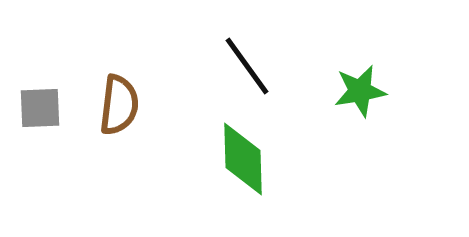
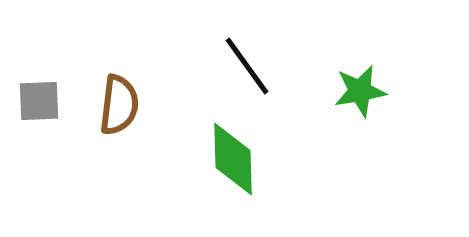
gray square: moved 1 px left, 7 px up
green diamond: moved 10 px left
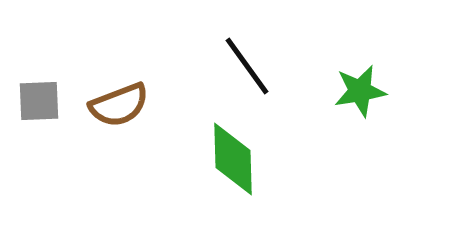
brown semicircle: rotated 62 degrees clockwise
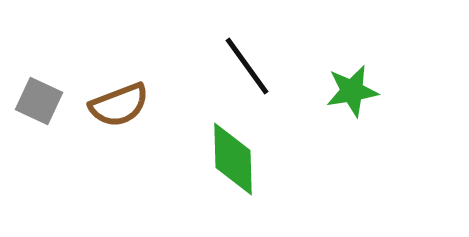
green star: moved 8 px left
gray square: rotated 27 degrees clockwise
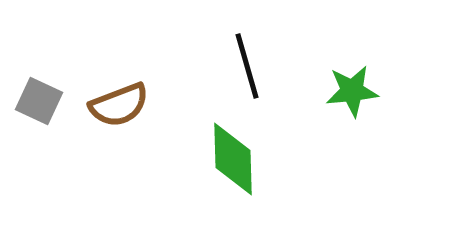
black line: rotated 20 degrees clockwise
green star: rotated 4 degrees clockwise
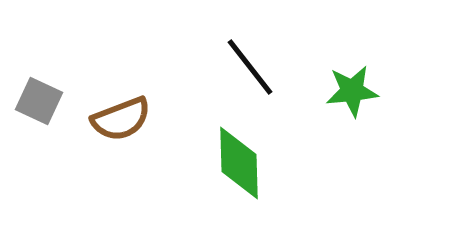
black line: moved 3 px right, 1 px down; rotated 22 degrees counterclockwise
brown semicircle: moved 2 px right, 14 px down
green diamond: moved 6 px right, 4 px down
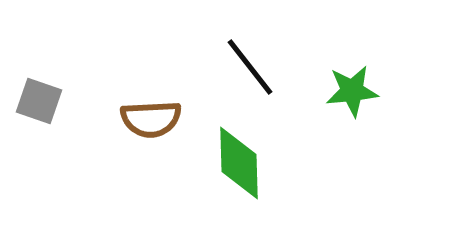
gray square: rotated 6 degrees counterclockwise
brown semicircle: moved 30 px right; rotated 18 degrees clockwise
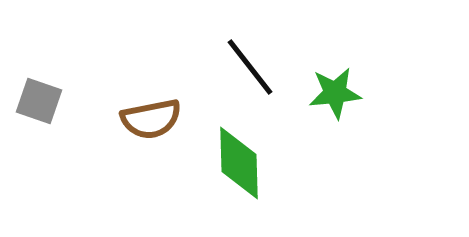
green star: moved 17 px left, 2 px down
brown semicircle: rotated 8 degrees counterclockwise
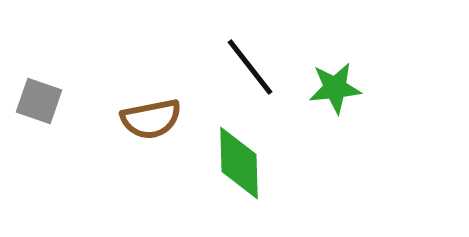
green star: moved 5 px up
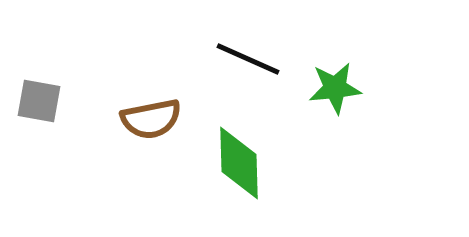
black line: moved 2 px left, 8 px up; rotated 28 degrees counterclockwise
gray square: rotated 9 degrees counterclockwise
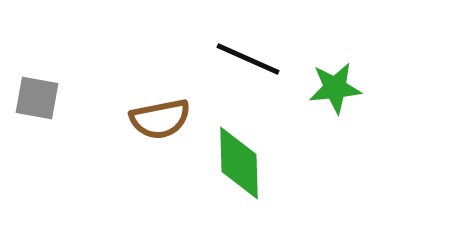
gray square: moved 2 px left, 3 px up
brown semicircle: moved 9 px right
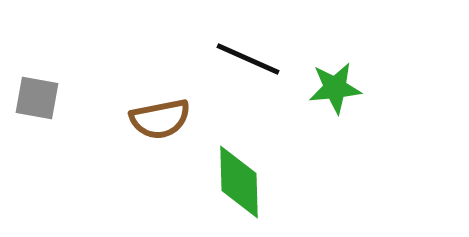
green diamond: moved 19 px down
